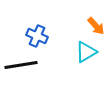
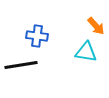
blue cross: rotated 15 degrees counterclockwise
cyan triangle: rotated 40 degrees clockwise
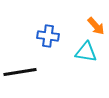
blue cross: moved 11 px right
black line: moved 1 px left, 7 px down
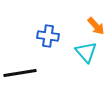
cyan triangle: rotated 40 degrees clockwise
black line: moved 1 px down
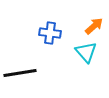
orange arrow: moved 2 px left; rotated 90 degrees counterclockwise
blue cross: moved 2 px right, 3 px up
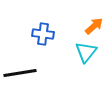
blue cross: moved 7 px left, 1 px down
cyan triangle: rotated 20 degrees clockwise
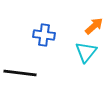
blue cross: moved 1 px right, 1 px down
black line: rotated 16 degrees clockwise
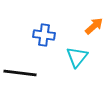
cyan triangle: moved 9 px left, 5 px down
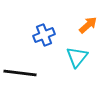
orange arrow: moved 6 px left, 1 px up
blue cross: rotated 30 degrees counterclockwise
